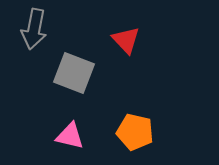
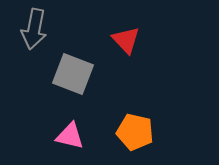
gray square: moved 1 px left, 1 px down
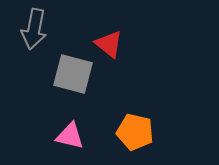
red triangle: moved 17 px left, 4 px down; rotated 8 degrees counterclockwise
gray square: rotated 6 degrees counterclockwise
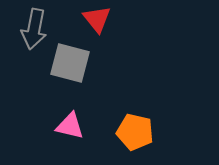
red triangle: moved 12 px left, 25 px up; rotated 12 degrees clockwise
gray square: moved 3 px left, 11 px up
pink triangle: moved 10 px up
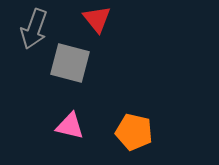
gray arrow: rotated 9 degrees clockwise
orange pentagon: moved 1 px left
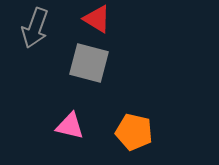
red triangle: rotated 20 degrees counterclockwise
gray arrow: moved 1 px right, 1 px up
gray square: moved 19 px right
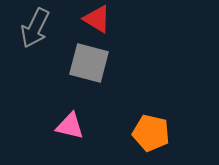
gray arrow: rotated 6 degrees clockwise
orange pentagon: moved 17 px right, 1 px down
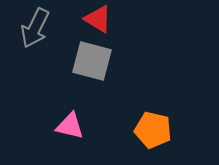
red triangle: moved 1 px right
gray square: moved 3 px right, 2 px up
orange pentagon: moved 2 px right, 3 px up
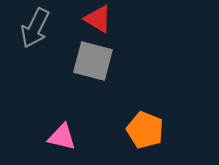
gray square: moved 1 px right
pink triangle: moved 8 px left, 11 px down
orange pentagon: moved 8 px left; rotated 9 degrees clockwise
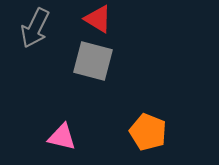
orange pentagon: moved 3 px right, 2 px down
